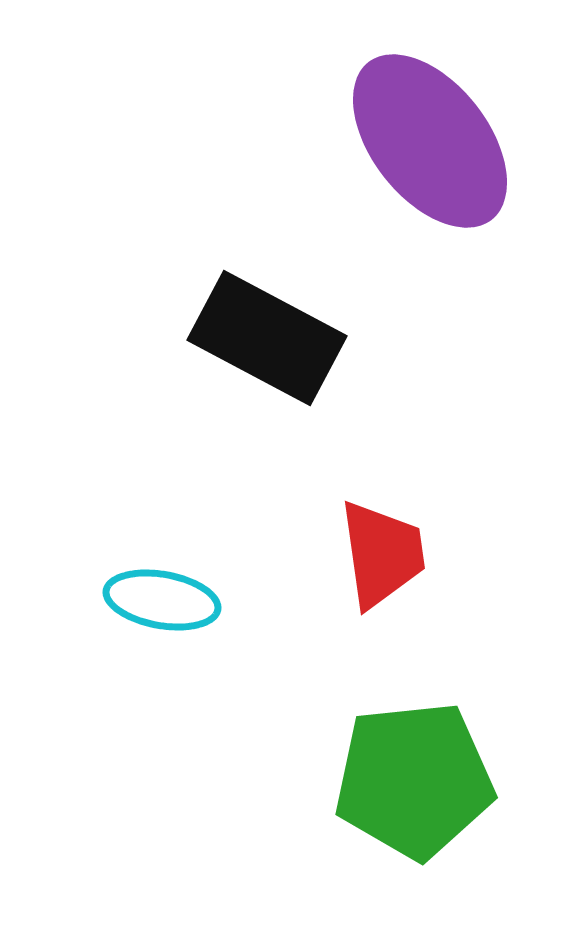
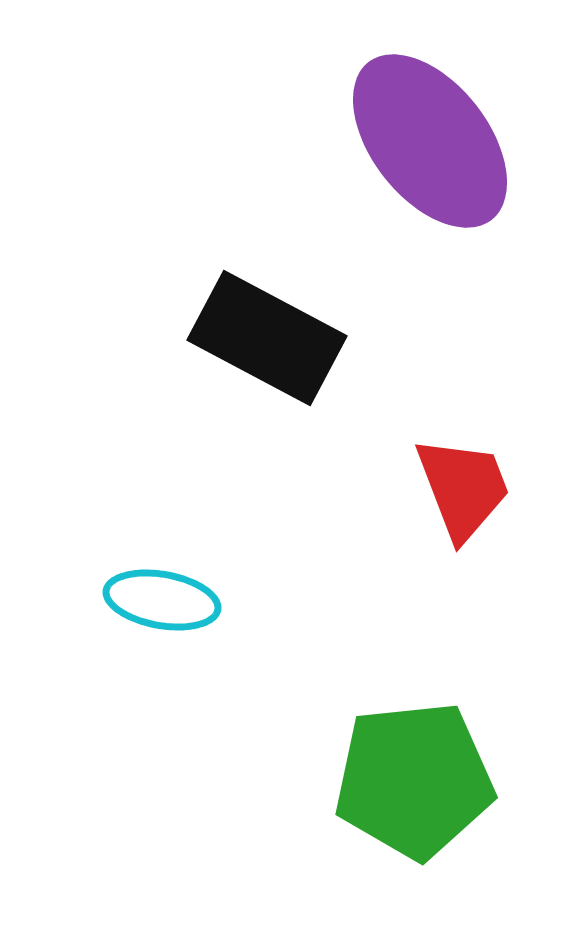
red trapezoid: moved 81 px right, 66 px up; rotated 13 degrees counterclockwise
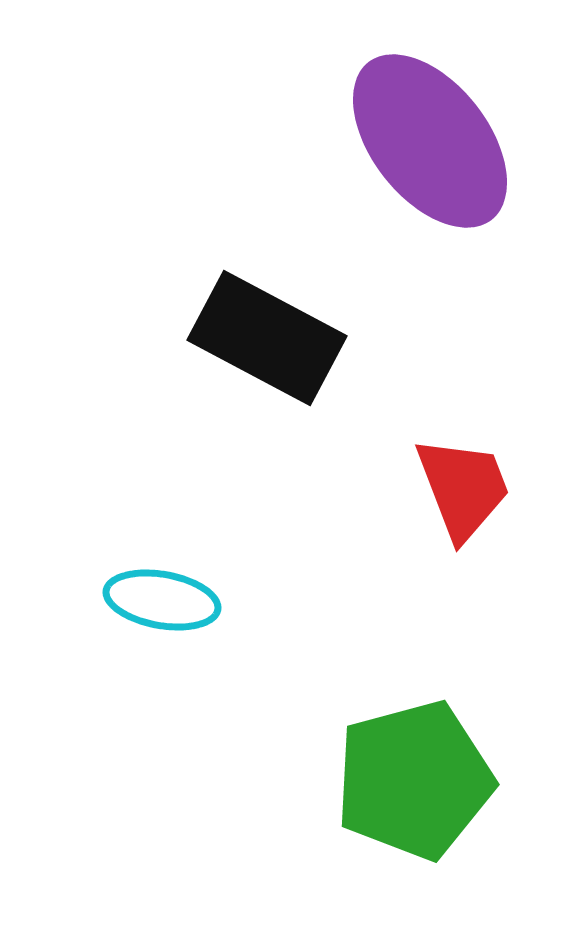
green pentagon: rotated 9 degrees counterclockwise
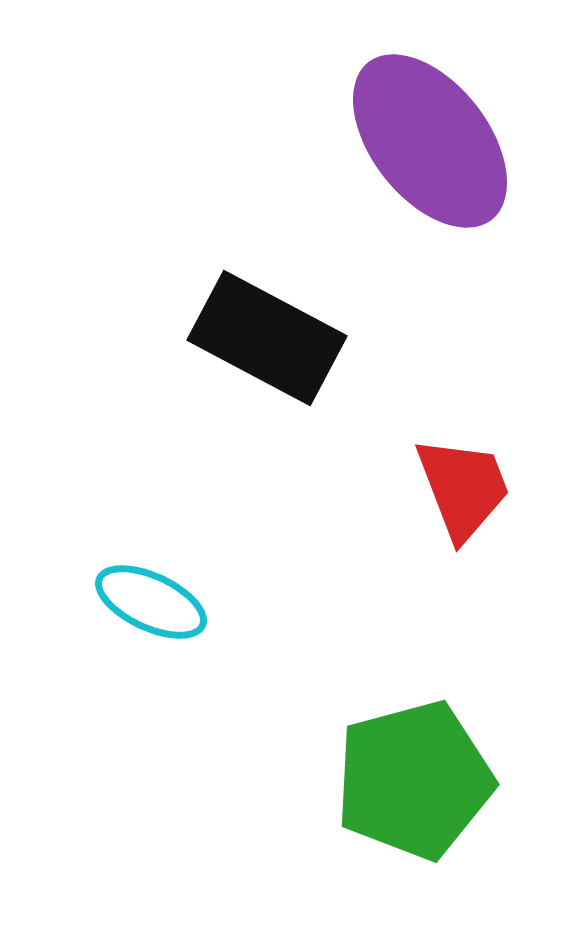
cyan ellipse: moved 11 px left, 2 px down; rotated 15 degrees clockwise
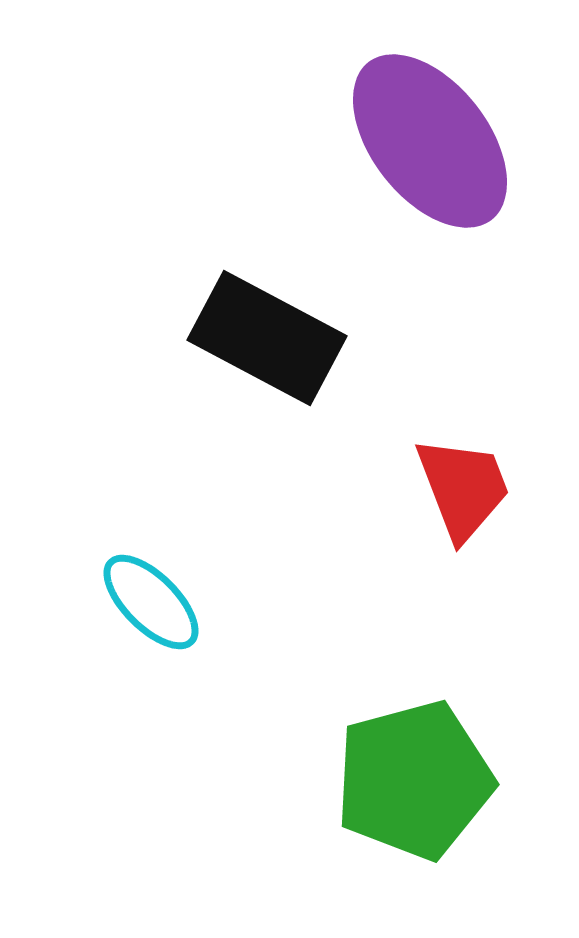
cyan ellipse: rotated 20 degrees clockwise
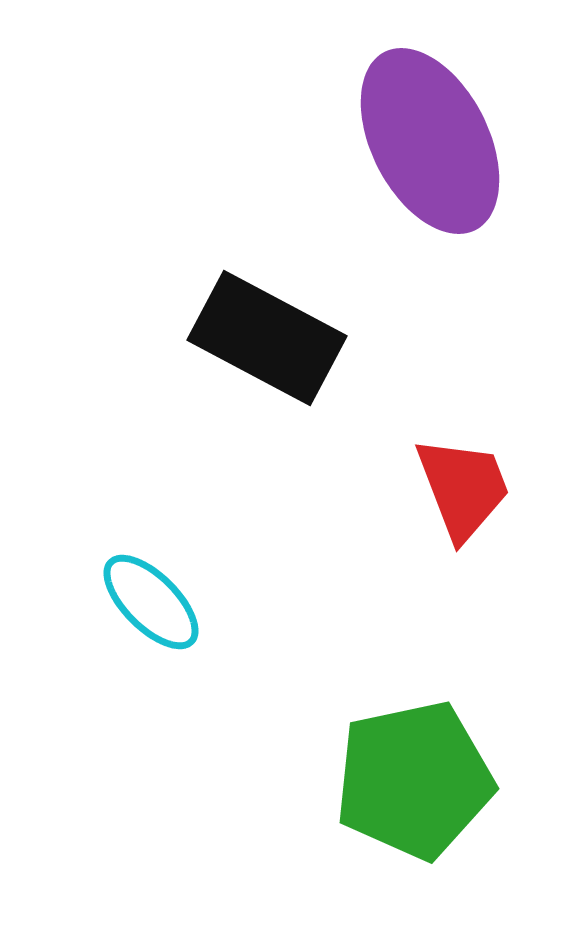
purple ellipse: rotated 11 degrees clockwise
green pentagon: rotated 3 degrees clockwise
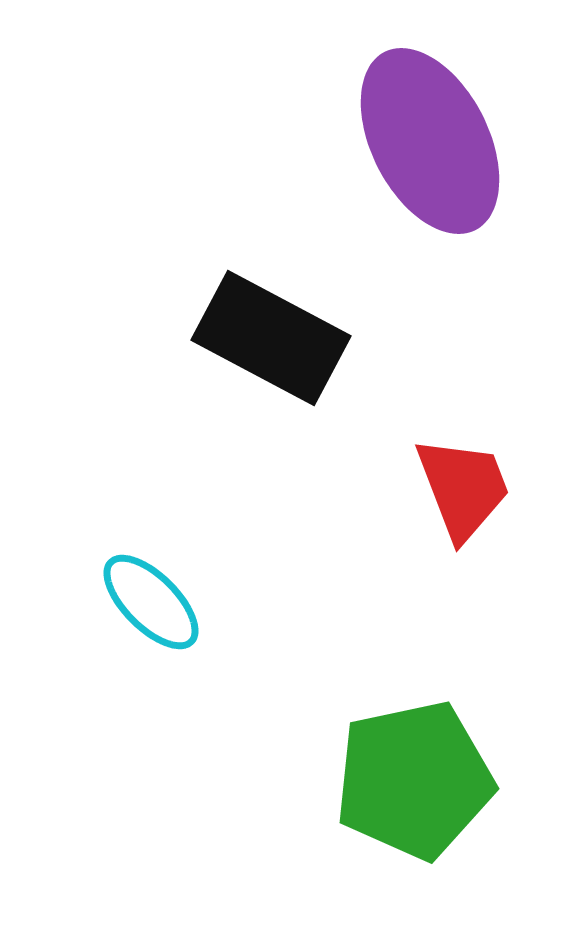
black rectangle: moved 4 px right
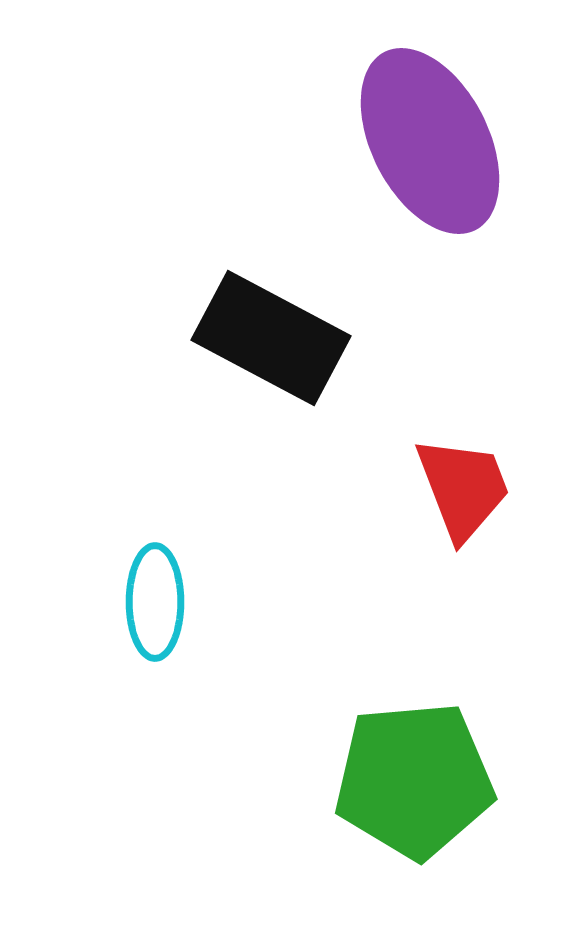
cyan ellipse: moved 4 px right; rotated 45 degrees clockwise
green pentagon: rotated 7 degrees clockwise
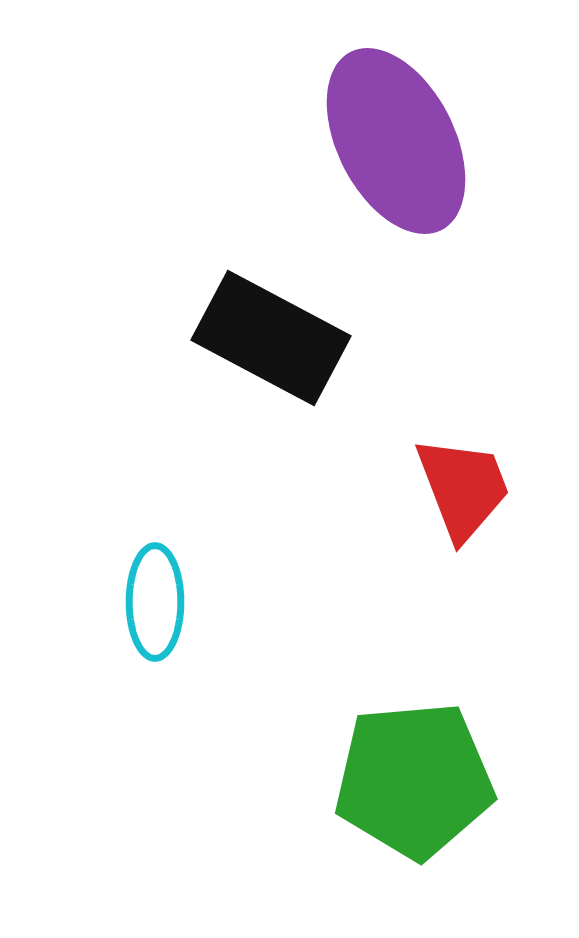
purple ellipse: moved 34 px left
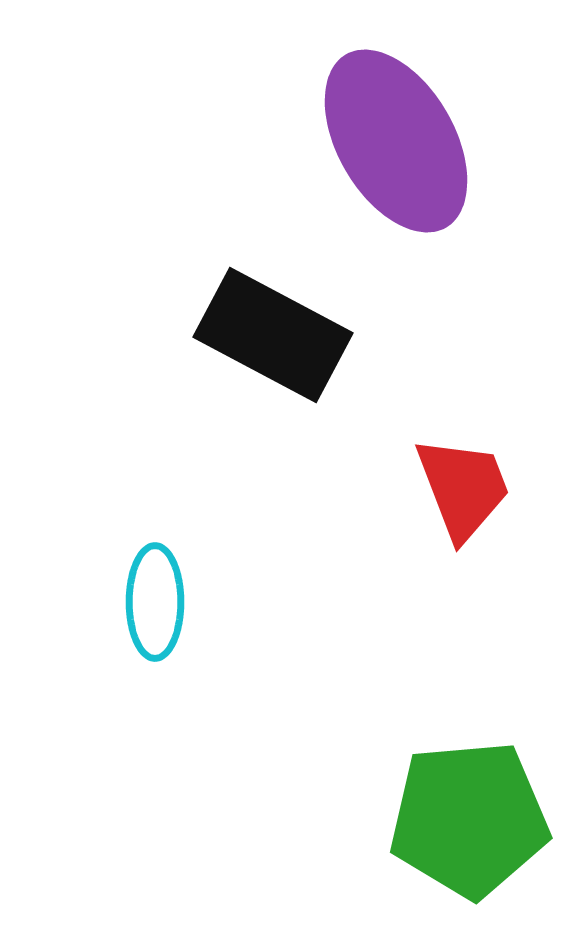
purple ellipse: rotated 3 degrees counterclockwise
black rectangle: moved 2 px right, 3 px up
green pentagon: moved 55 px right, 39 px down
